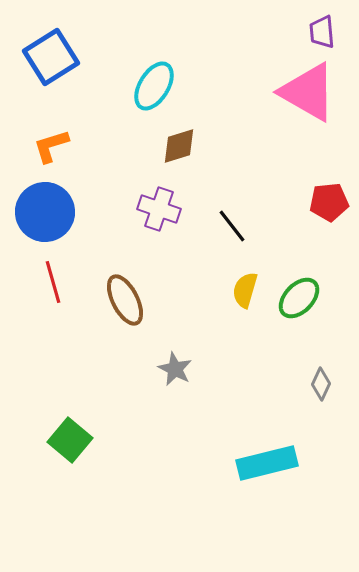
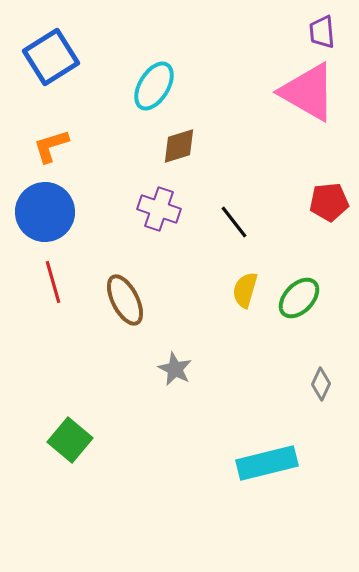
black line: moved 2 px right, 4 px up
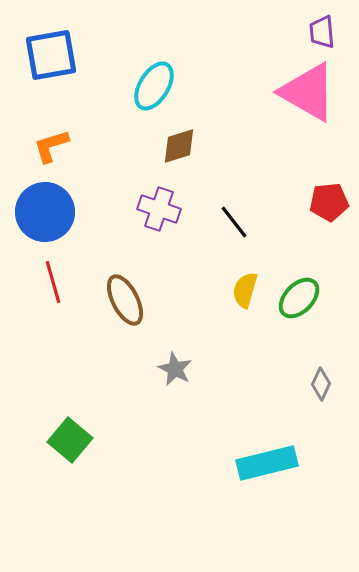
blue square: moved 2 px up; rotated 22 degrees clockwise
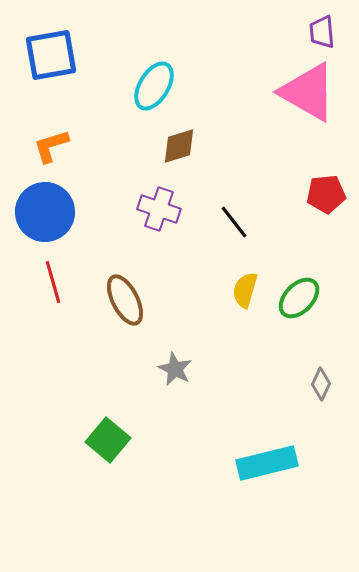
red pentagon: moved 3 px left, 8 px up
green square: moved 38 px right
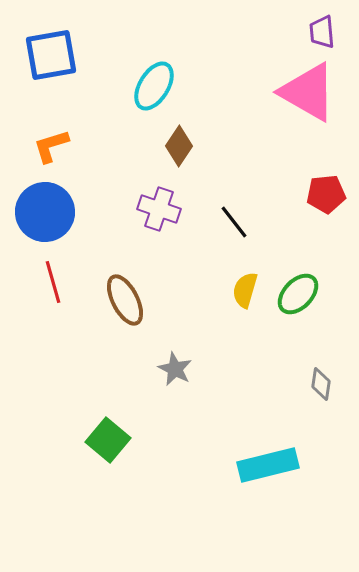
brown diamond: rotated 39 degrees counterclockwise
green ellipse: moved 1 px left, 4 px up
gray diamond: rotated 16 degrees counterclockwise
cyan rectangle: moved 1 px right, 2 px down
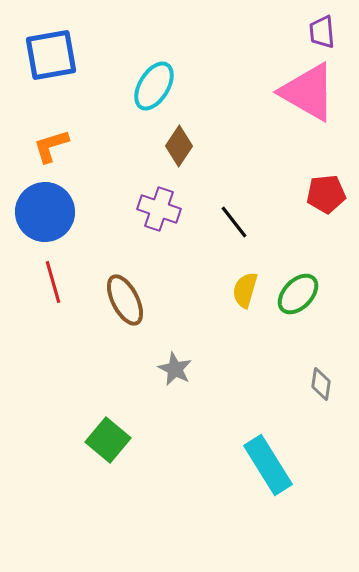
cyan rectangle: rotated 72 degrees clockwise
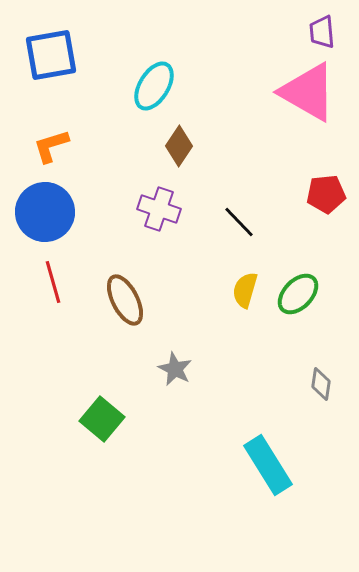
black line: moved 5 px right; rotated 6 degrees counterclockwise
green square: moved 6 px left, 21 px up
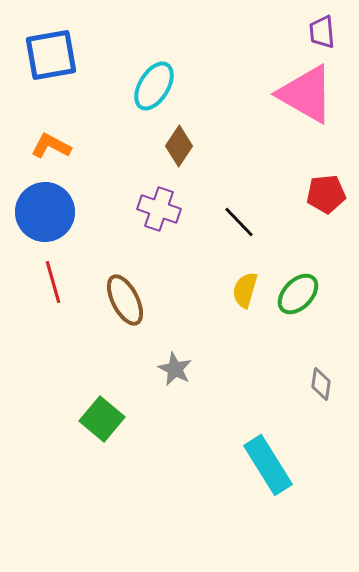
pink triangle: moved 2 px left, 2 px down
orange L-shape: rotated 45 degrees clockwise
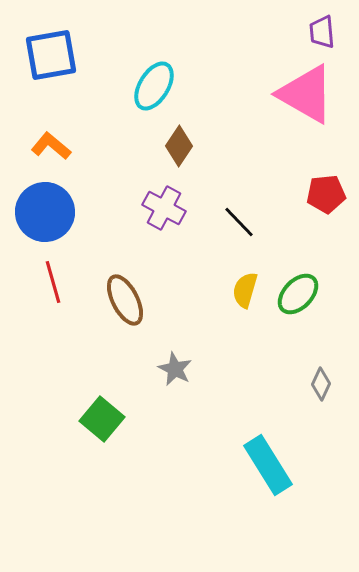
orange L-shape: rotated 12 degrees clockwise
purple cross: moved 5 px right, 1 px up; rotated 9 degrees clockwise
gray diamond: rotated 16 degrees clockwise
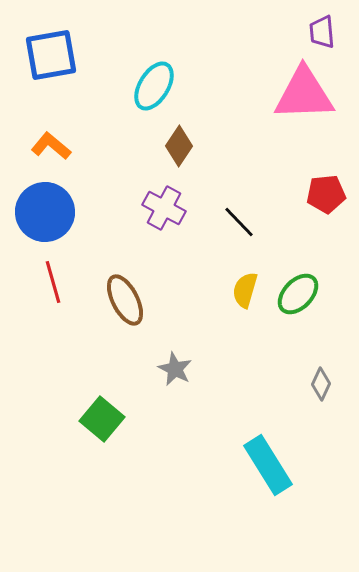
pink triangle: moved 2 px left; rotated 32 degrees counterclockwise
